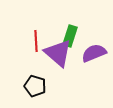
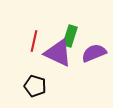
red line: moved 2 px left; rotated 15 degrees clockwise
purple triangle: rotated 16 degrees counterclockwise
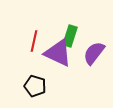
purple semicircle: rotated 30 degrees counterclockwise
